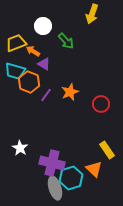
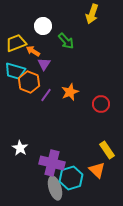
purple triangle: rotated 32 degrees clockwise
orange triangle: moved 3 px right, 1 px down
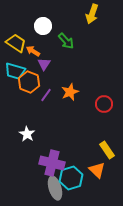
yellow trapezoid: rotated 55 degrees clockwise
red circle: moved 3 px right
white star: moved 7 px right, 14 px up
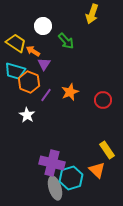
red circle: moved 1 px left, 4 px up
white star: moved 19 px up
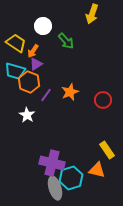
orange arrow: rotated 88 degrees counterclockwise
purple triangle: moved 8 px left; rotated 24 degrees clockwise
orange triangle: rotated 30 degrees counterclockwise
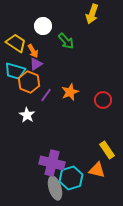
orange arrow: rotated 64 degrees counterclockwise
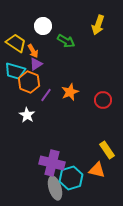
yellow arrow: moved 6 px right, 11 px down
green arrow: rotated 18 degrees counterclockwise
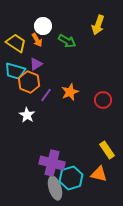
green arrow: moved 1 px right
orange arrow: moved 4 px right, 11 px up
orange triangle: moved 2 px right, 4 px down
